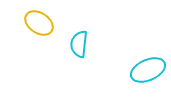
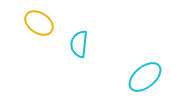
cyan ellipse: moved 3 px left, 7 px down; rotated 16 degrees counterclockwise
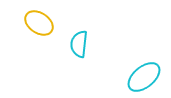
cyan ellipse: moved 1 px left
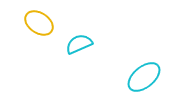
cyan semicircle: rotated 60 degrees clockwise
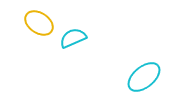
cyan semicircle: moved 6 px left, 6 px up
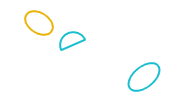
cyan semicircle: moved 2 px left, 2 px down
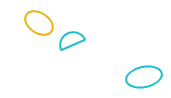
cyan ellipse: rotated 28 degrees clockwise
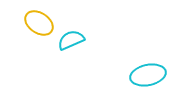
cyan ellipse: moved 4 px right, 2 px up
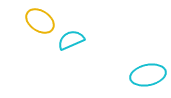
yellow ellipse: moved 1 px right, 2 px up
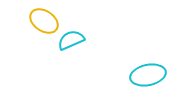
yellow ellipse: moved 4 px right
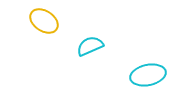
cyan semicircle: moved 19 px right, 6 px down
